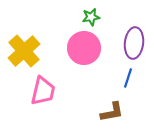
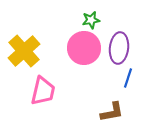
green star: moved 3 px down
purple ellipse: moved 15 px left, 5 px down
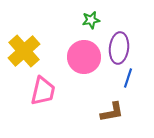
pink circle: moved 9 px down
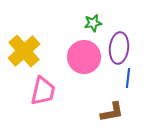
green star: moved 2 px right, 3 px down
blue line: rotated 12 degrees counterclockwise
